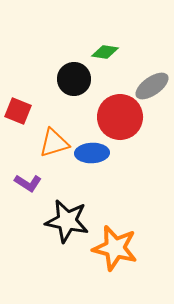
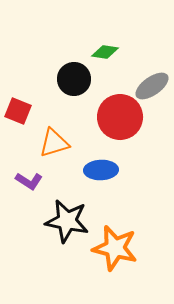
blue ellipse: moved 9 px right, 17 px down
purple L-shape: moved 1 px right, 2 px up
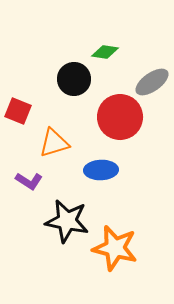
gray ellipse: moved 4 px up
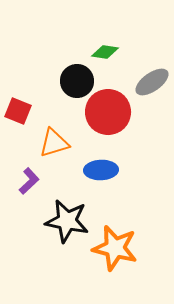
black circle: moved 3 px right, 2 px down
red circle: moved 12 px left, 5 px up
purple L-shape: rotated 76 degrees counterclockwise
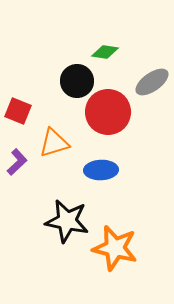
purple L-shape: moved 12 px left, 19 px up
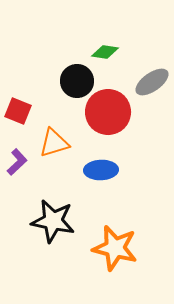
black star: moved 14 px left
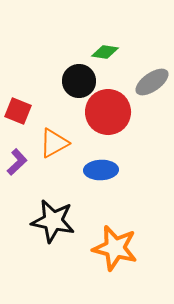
black circle: moved 2 px right
orange triangle: rotated 12 degrees counterclockwise
